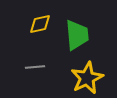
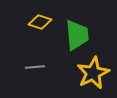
yellow diamond: moved 2 px up; rotated 30 degrees clockwise
yellow star: moved 6 px right, 5 px up
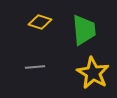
green trapezoid: moved 7 px right, 5 px up
yellow star: rotated 16 degrees counterclockwise
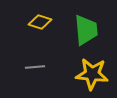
green trapezoid: moved 2 px right
yellow star: moved 1 px left, 1 px down; rotated 24 degrees counterclockwise
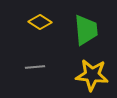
yellow diamond: rotated 15 degrees clockwise
yellow star: moved 1 px down
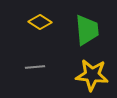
green trapezoid: moved 1 px right
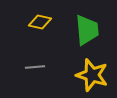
yellow diamond: rotated 20 degrees counterclockwise
yellow star: rotated 12 degrees clockwise
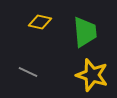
green trapezoid: moved 2 px left, 2 px down
gray line: moved 7 px left, 5 px down; rotated 30 degrees clockwise
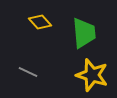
yellow diamond: rotated 35 degrees clockwise
green trapezoid: moved 1 px left, 1 px down
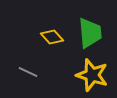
yellow diamond: moved 12 px right, 15 px down
green trapezoid: moved 6 px right
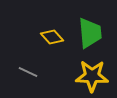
yellow star: moved 1 px down; rotated 16 degrees counterclockwise
